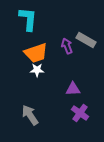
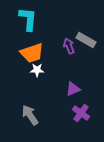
purple arrow: moved 2 px right
orange trapezoid: moved 4 px left
purple triangle: rotated 21 degrees counterclockwise
purple cross: moved 1 px right
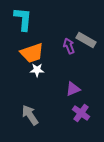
cyan L-shape: moved 5 px left
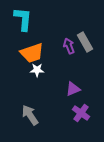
gray rectangle: moved 1 px left, 2 px down; rotated 30 degrees clockwise
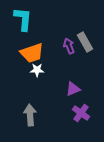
gray arrow: rotated 30 degrees clockwise
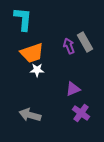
gray arrow: rotated 70 degrees counterclockwise
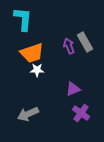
gray arrow: moved 2 px left, 1 px up; rotated 40 degrees counterclockwise
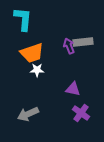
gray rectangle: moved 2 px left; rotated 66 degrees counterclockwise
purple triangle: rotated 35 degrees clockwise
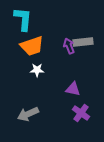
orange trapezoid: moved 7 px up
